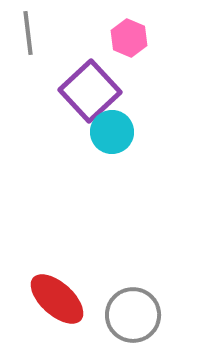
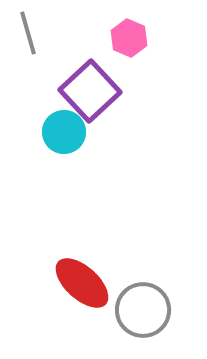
gray line: rotated 9 degrees counterclockwise
cyan circle: moved 48 px left
red ellipse: moved 25 px right, 16 px up
gray circle: moved 10 px right, 5 px up
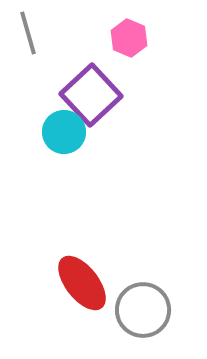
purple square: moved 1 px right, 4 px down
red ellipse: rotated 10 degrees clockwise
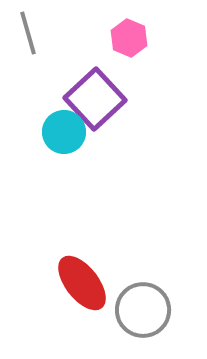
purple square: moved 4 px right, 4 px down
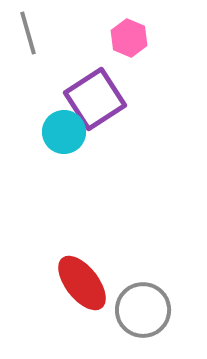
purple square: rotated 10 degrees clockwise
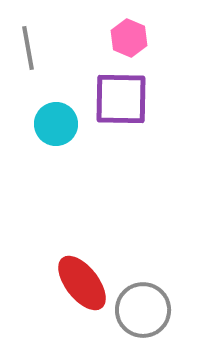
gray line: moved 15 px down; rotated 6 degrees clockwise
purple square: moved 26 px right; rotated 34 degrees clockwise
cyan circle: moved 8 px left, 8 px up
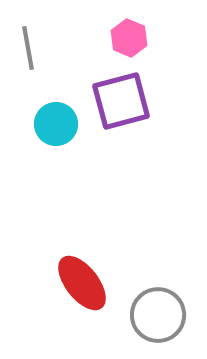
purple square: moved 2 px down; rotated 16 degrees counterclockwise
gray circle: moved 15 px right, 5 px down
